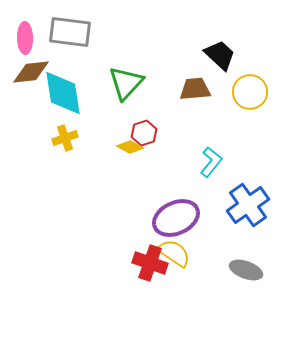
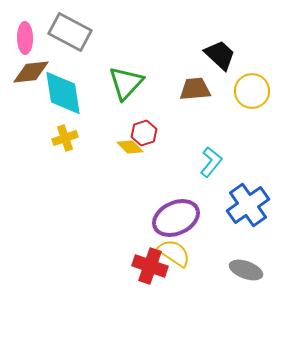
gray rectangle: rotated 21 degrees clockwise
yellow circle: moved 2 px right, 1 px up
yellow diamond: rotated 16 degrees clockwise
red cross: moved 3 px down
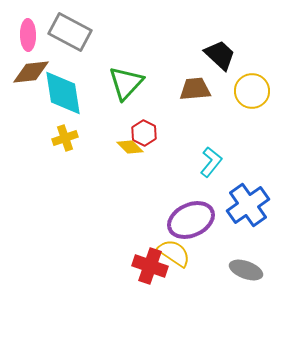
pink ellipse: moved 3 px right, 3 px up
red hexagon: rotated 15 degrees counterclockwise
purple ellipse: moved 15 px right, 2 px down
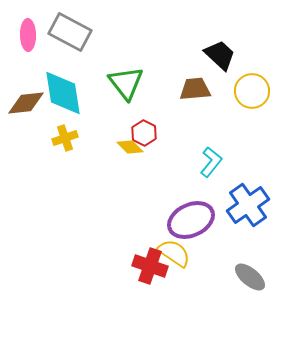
brown diamond: moved 5 px left, 31 px down
green triangle: rotated 21 degrees counterclockwise
gray ellipse: moved 4 px right, 7 px down; rotated 20 degrees clockwise
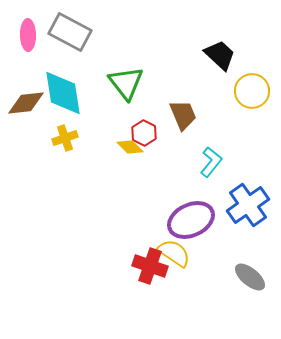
brown trapezoid: moved 12 px left, 26 px down; rotated 72 degrees clockwise
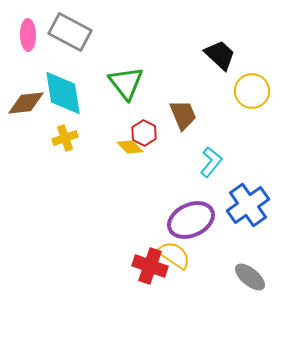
yellow semicircle: moved 2 px down
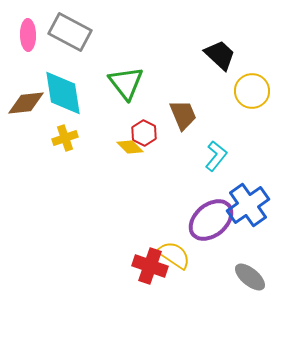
cyan L-shape: moved 5 px right, 6 px up
purple ellipse: moved 20 px right; rotated 15 degrees counterclockwise
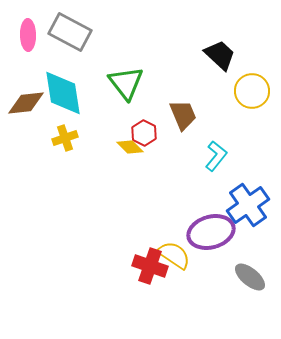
purple ellipse: moved 12 px down; rotated 24 degrees clockwise
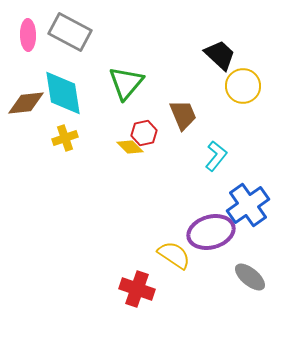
green triangle: rotated 18 degrees clockwise
yellow circle: moved 9 px left, 5 px up
red hexagon: rotated 20 degrees clockwise
red cross: moved 13 px left, 23 px down
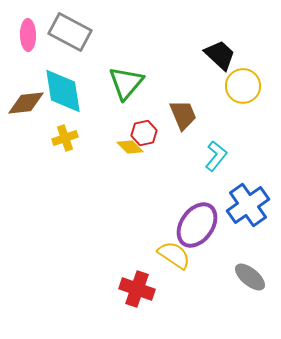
cyan diamond: moved 2 px up
purple ellipse: moved 14 px left, 7 px up; rotated 39 degrees counterclockwise
